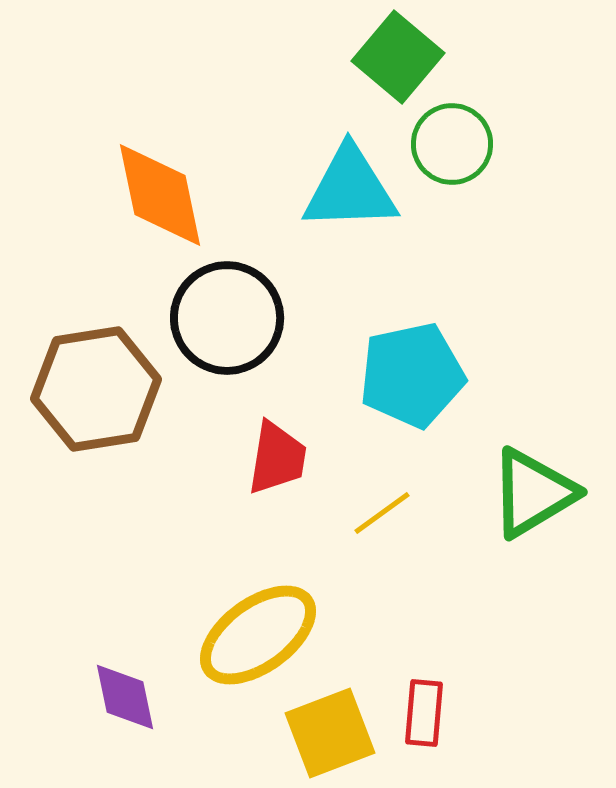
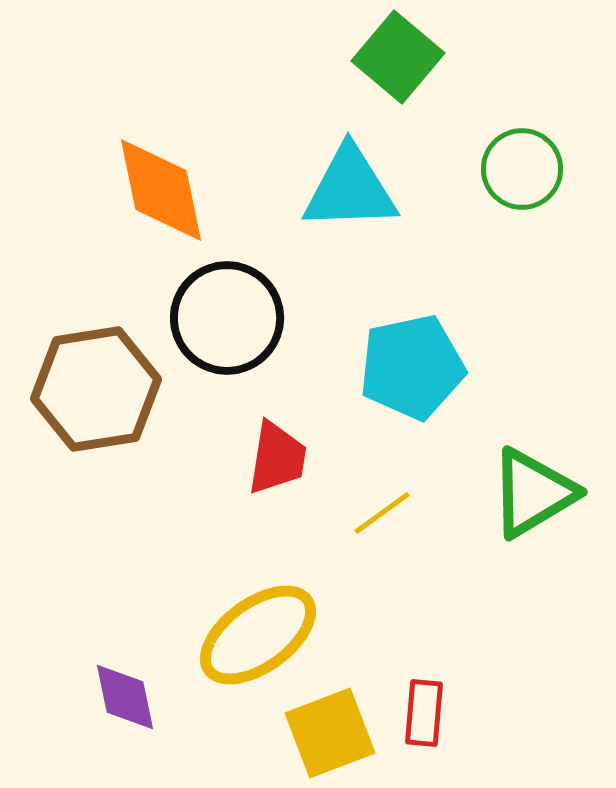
green circle: moved 70 px right, 25 px down
orange diamond: moved 1 px right, 5 px up
cyan pentagon: moved 8 px up
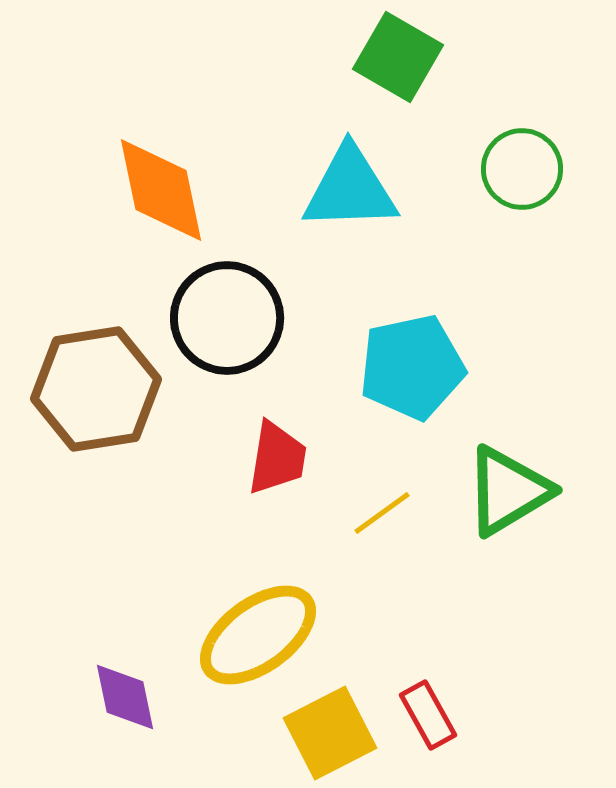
green square: rotated 10 degrees counterclockwise
green triangle: moved 25 px left, 2 px up
red rectangle: moved 4 px right, 2 px down; rotated 34 degrees counterclockwise
yellow square: rotated 6 degrees counterclockwise
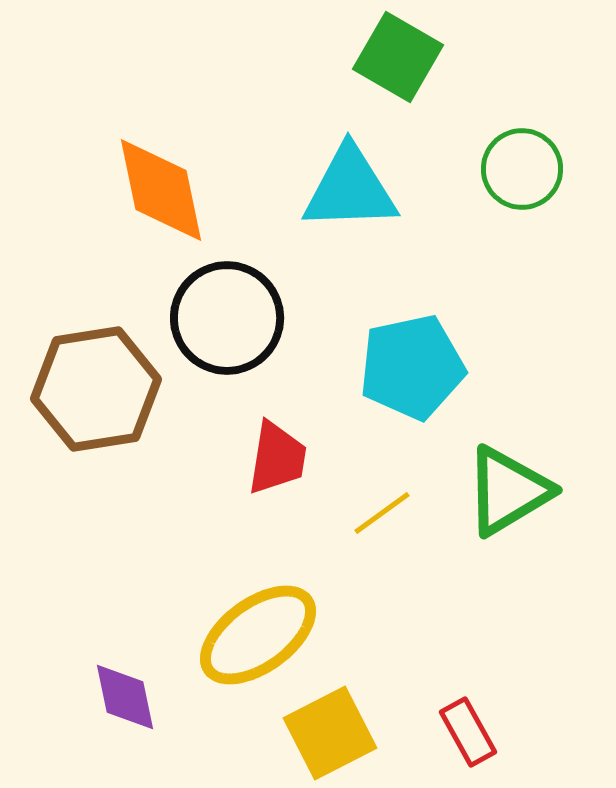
red rectangle: moved 40 px right, 17 px down
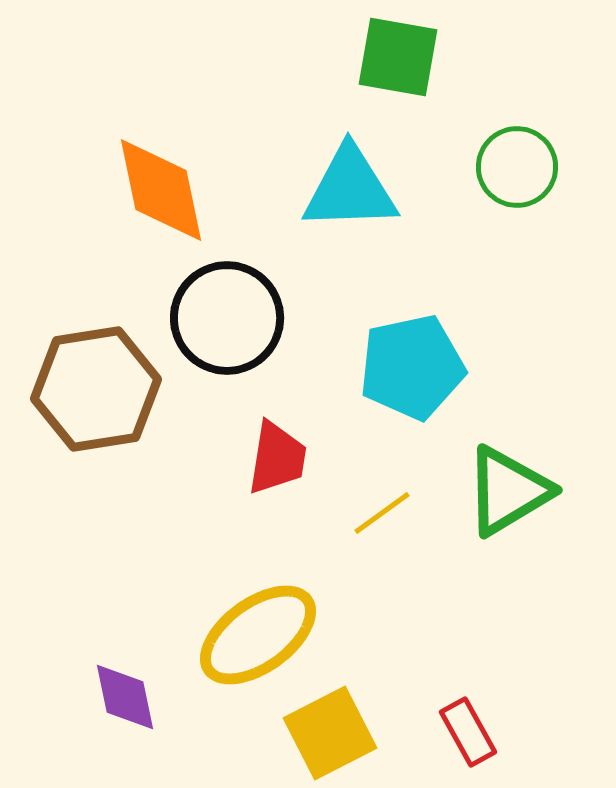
green square: rotated 20 degrees counterclockwise
green circle: moved 5 px left, 2 px up
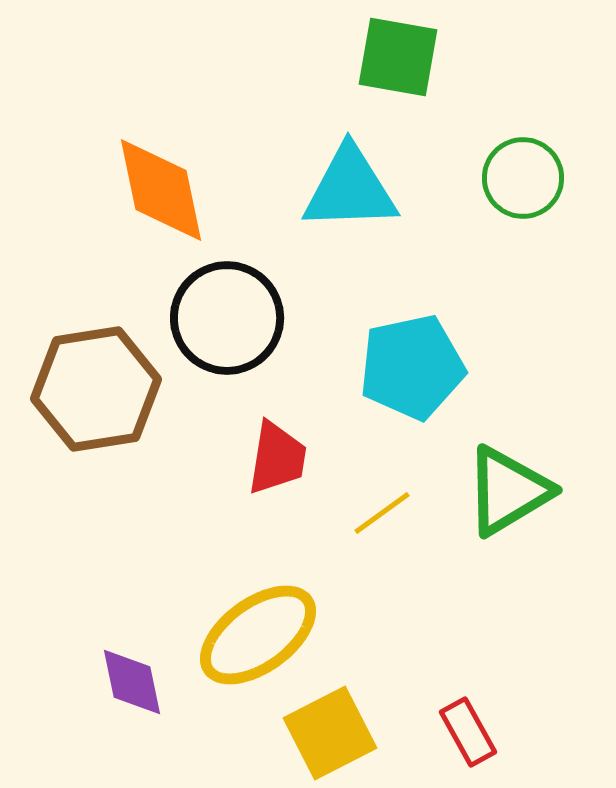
green circle: moved 6 px right, 11 px down
purple diamond: moved 7 px right, 15 px up
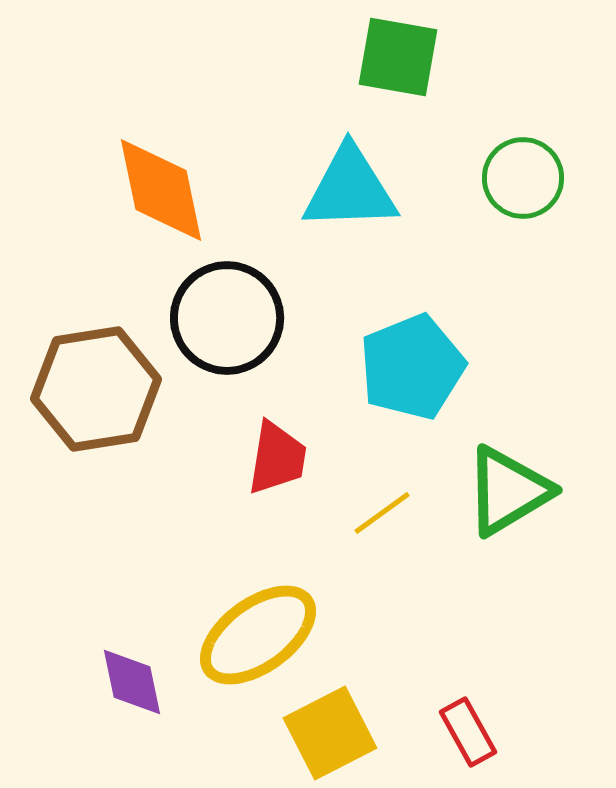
cyan pentagon: rotated 10 degrees counterclockwise
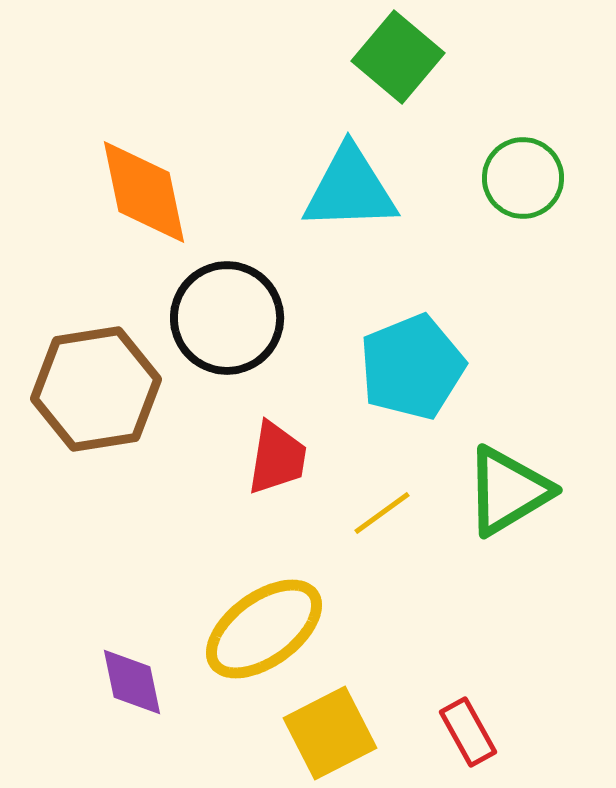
green square: rotated 30 degrees clockwise
orange diamond: moved 17 px left, 2 px down
yellow ellipse: moved 6 px right, 6 px up
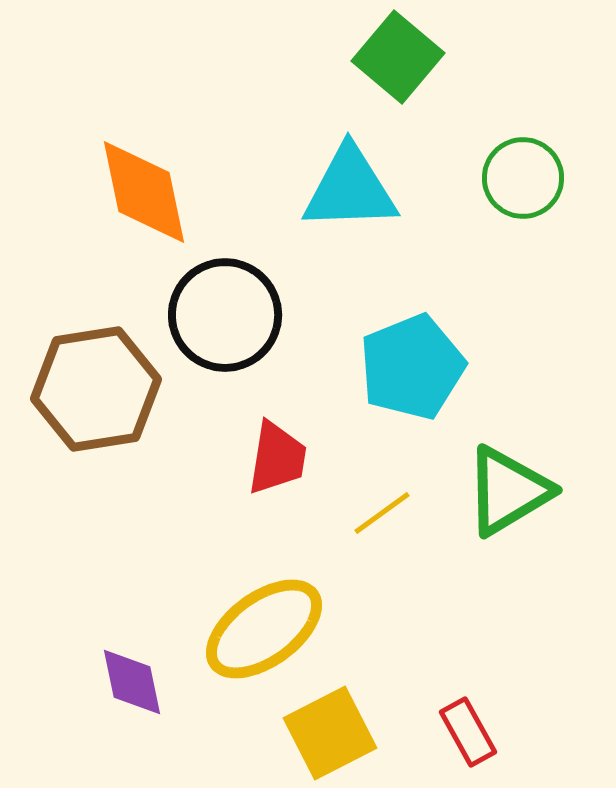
black circle: moved 2 px left, 3 px up
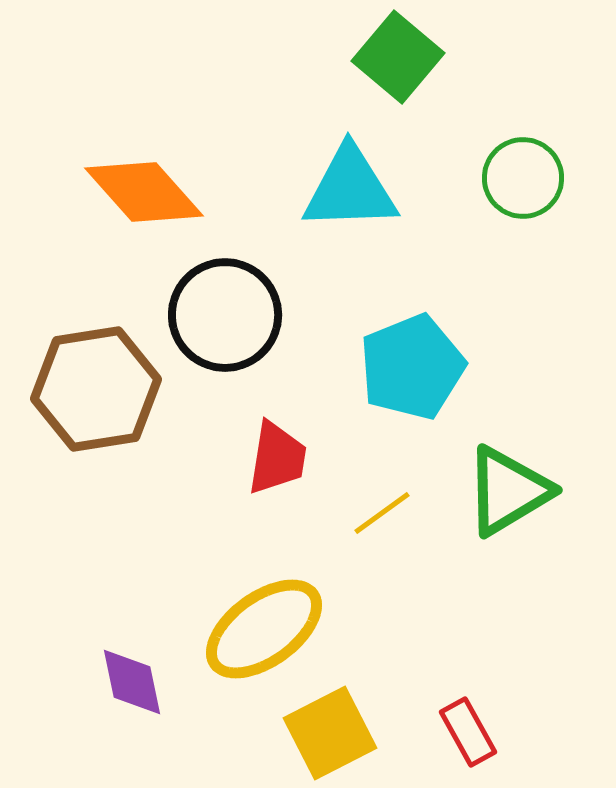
orange diamond: rotated 30 degrees counterclockwise
